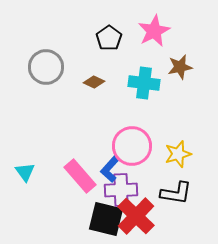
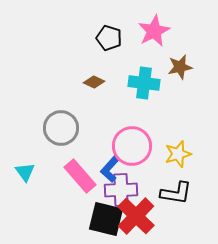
black pentagon: rotated 20 degrees counterclockwise
gray circle: moved 15 px right, 61 px down
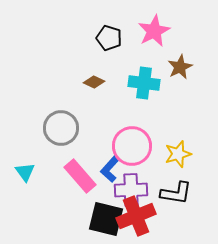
brown star: rotated 15 degrees counterclockwise
purple cross: moved 10 px right
red cross: rotated 24 degrees clockwise
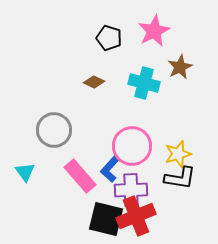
cyan cross: rotated 8 degrees clockwise
gray circle: moved 7 px left, 2 px down
black L-shape: moved 4 px right, 15 px up
